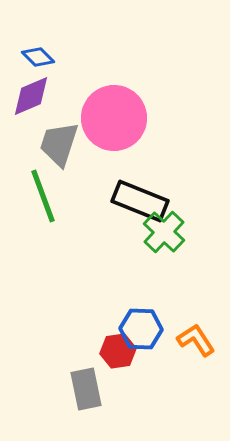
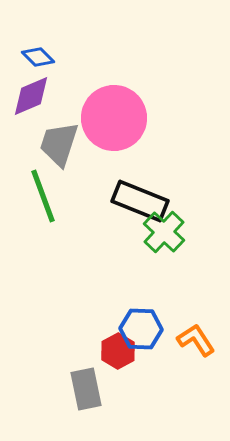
red hexagon: rotated 20 degrees counterclockwise
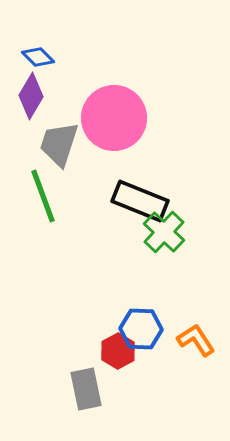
purple diamond: rotated 36 degrees counterclockwise
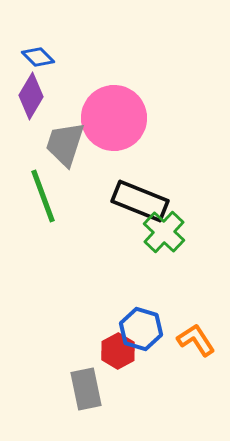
gray trapezoid: moved 6 px right
blue hexagon: rotated 15 degrees clockwise
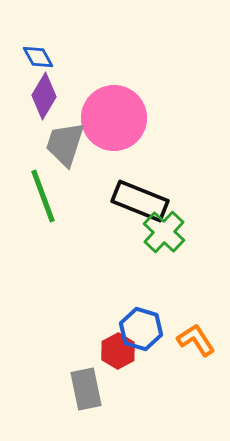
blue diamond: rotated 16 degrees clockwise
purple diamond: moved 13 px right
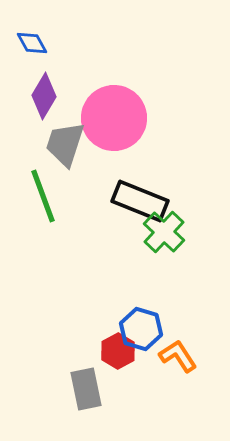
blue diamond: moved 6 px left, 14 px up
orange L-shape: moved 18 px left, 16 px down
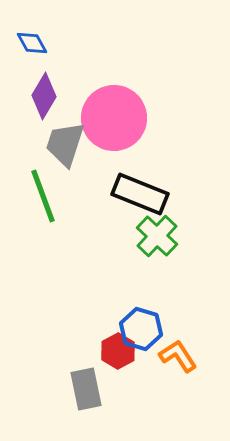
black rectangle: moved 7 px up
green cross: moved 7 px left, 4 px down
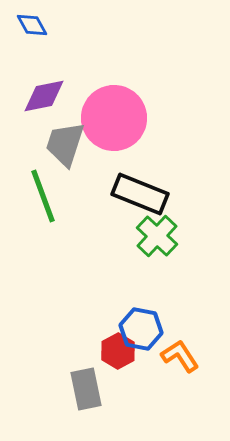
blue diamond: moved 18 px up
purple diamond: rotated 48 degrees clockwise
blue hexagon: rotated 6 degrees counterclockwise
orange L-shape: moved 2 px right
